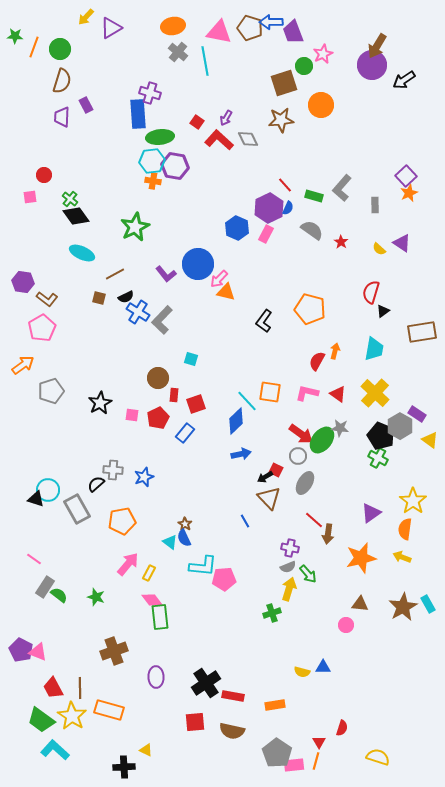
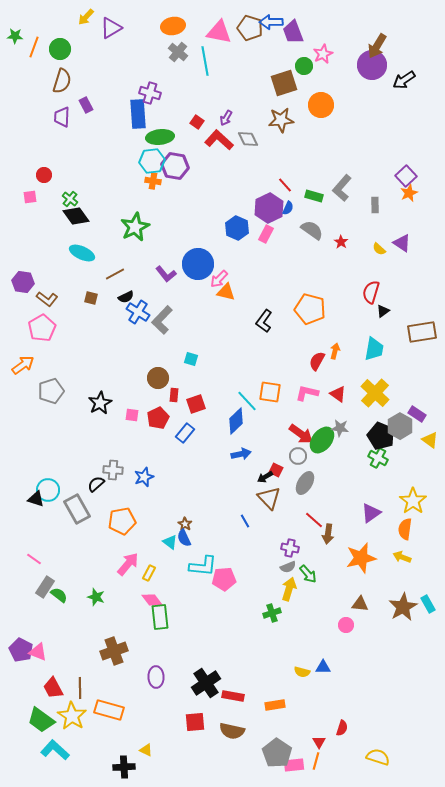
brown square at (99, 298): moved 8 px left
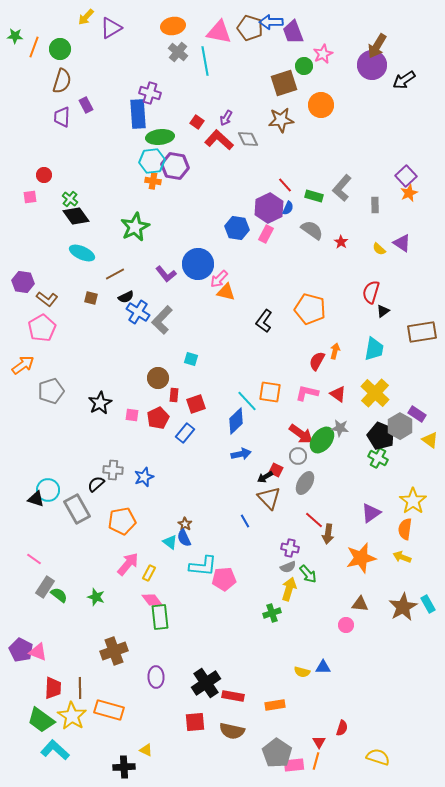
blue hexagon at (237, 228): rotated 15 degrees counterclockwise
red trapezoid at (53, 688): rotated 150 degrees counterclockwise
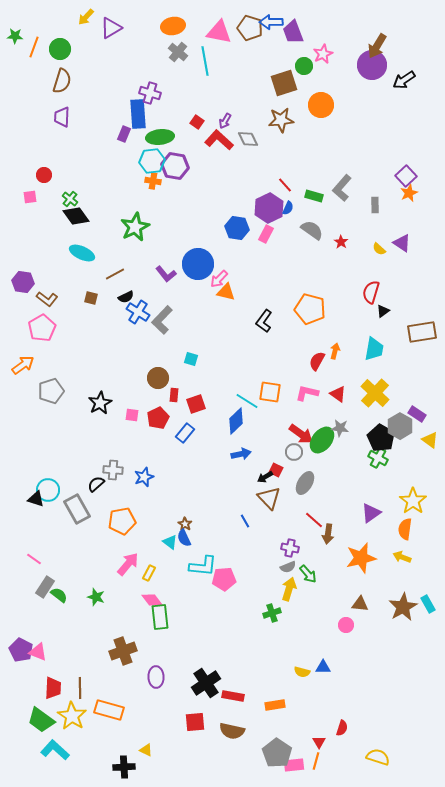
purple rectangle at (86, 105): moved 38 px right, 29 px down; rotated 49 degrees clockwise
purple arrow at (226, 118): moved 1 px left, 3 px down
cyan line at (247, 401): rotated 15 degrees counterclockwise
black pentagon at (381, 436): moved 2 px down; rotated 8 degrees clockwise
gray circle at (298, 456): moved 4 px left, 4 px up
brown cross at (114, 651): moved 9 px right
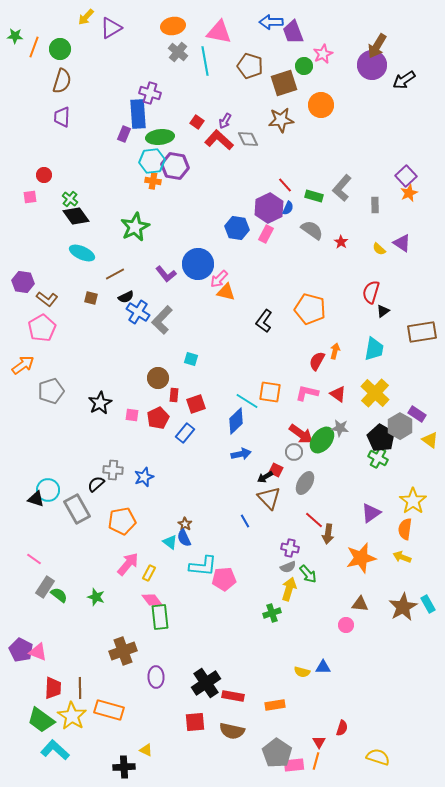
brown pentagon at (250, 28): moved 38 px down
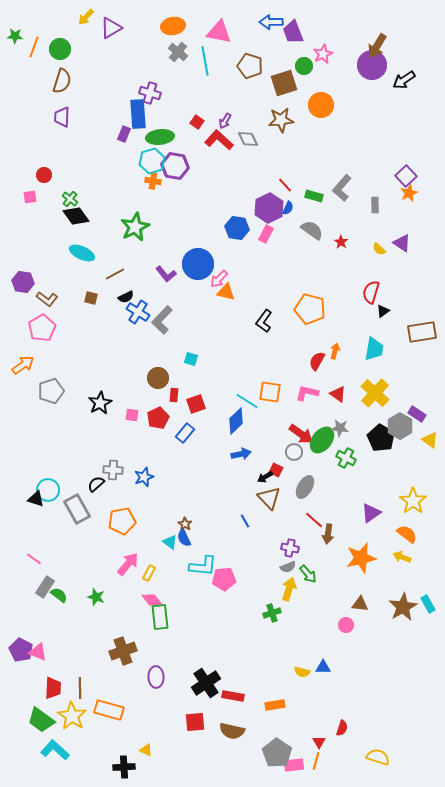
cyan hexagon at (152, 161): rotated 10 degrees counterclockwise
green cross at (378, 458): moved 32 px left
gray ellipse at (305, 483): moved 4 px down
orange semicircle at (405, 529): moved 2 px right, 5 px down; rotated 120 degrees clockwise
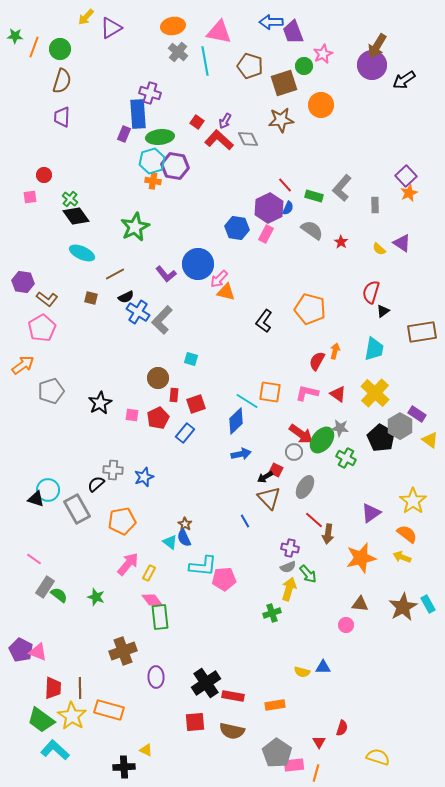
orange line at (316, 761): moved 12 px down
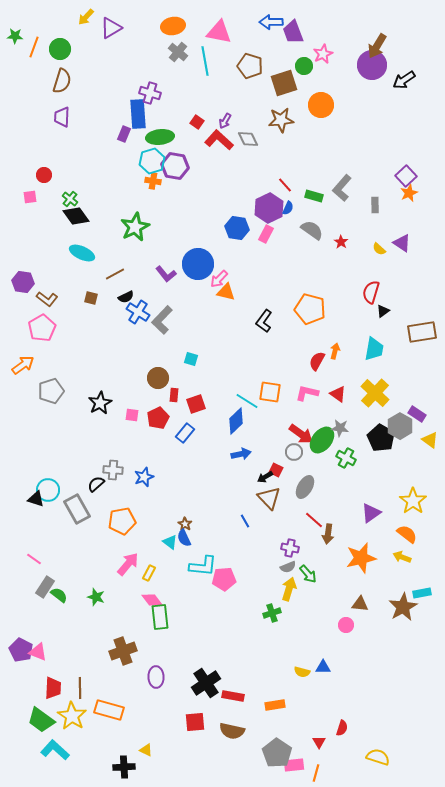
cyan rectangle at (428, 604): moved 6 px left, 11 px up; rotated 72 degrees counterclockwise
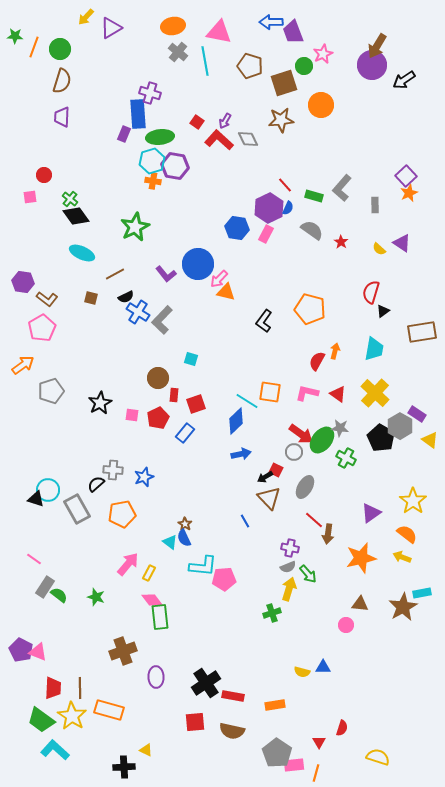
orange pentagon at (122, 521): moved 7 px up
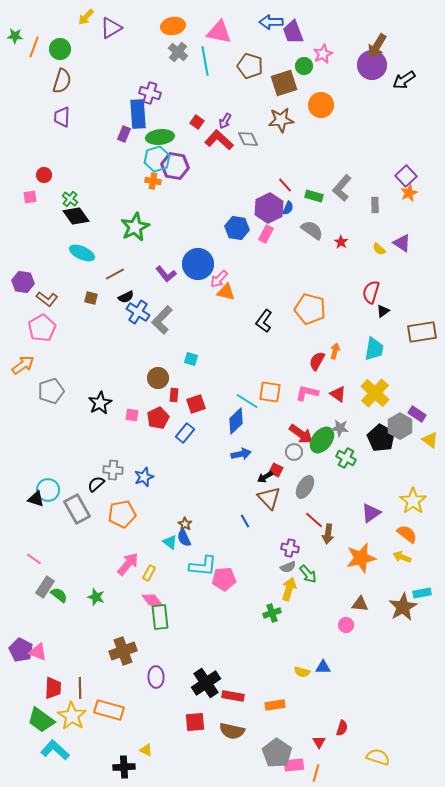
cyan hexagon at (152, 161): moved 5 px right, 2 px up
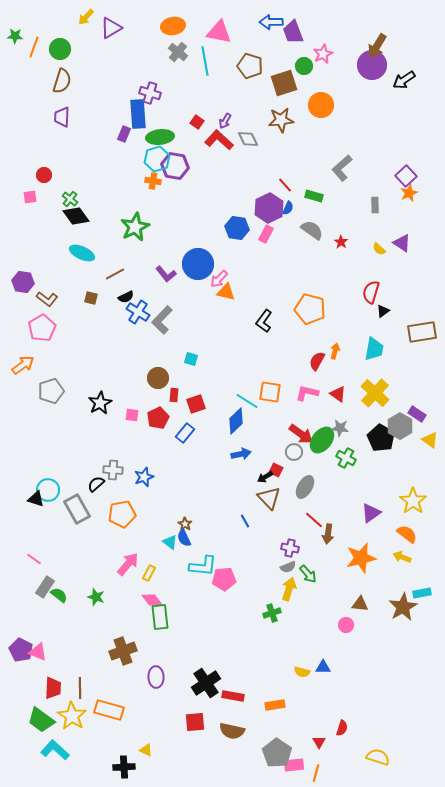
gray L-shape at (342, 188): moved 20 px up; rotated 8 degrees clockwise
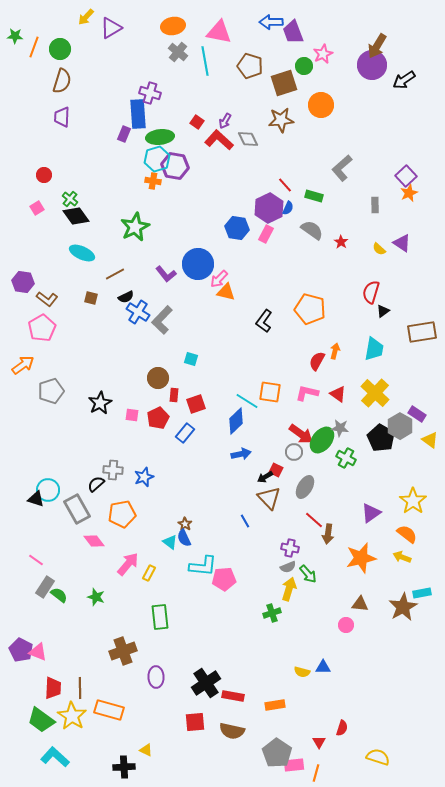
pink square at (30, 197): moved 7 px right, 11 px down; rotated 24 degrees counterclockwise
pink line at (34, 559): moved 2 px right, 1 px down
pink diamond at (152, 600): moved 58 px left, 59 px up
cyan L-shape at (55, 750): moved 7 px down
